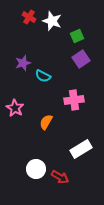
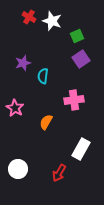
cyan semicircle: rotated 70 degrees clockwise
white rectangle: rotated 30 degrees counterclockwise
white circle: moved 18 px left
red arrow: moved 1 px left, 4 px up; rotated 90 degrees clockwise
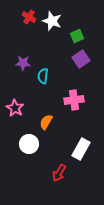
purple star: rotated 21 degrees clockwise
white circle: moved 11 px right, 25 px up
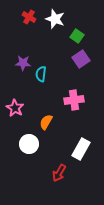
white star: moved 3 px right, 2 px up
green square: rotated 32 degrees counterclockwise
cyan semicircle: moved 2 px left, 2 px up
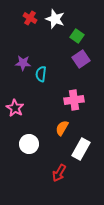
red cross: moved 1 px right, 1 px down
orange semicircle: moved 16 px right, 6 px down
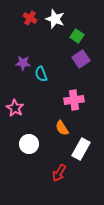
cyan semicircle: rotated 28 degrees counterclockwise
orange semicircle: rotated 63 degrees counterclockwise
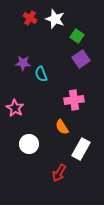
orange semicircle: moved 1 px up
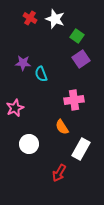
pink star: rotated 18 degrees clockwise
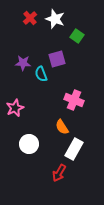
red cross: rotated 16 degrees clockwise
purple square: moved 24 px left; rotated 18 degrees clockwise
pink cross: rotated 30 degrees clockwise
white rectangle: moved 7 px left
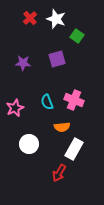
white star: moved 1 px right
cyan semicircle: moved 6 px right, 28 px down
orange semicircle: rotated 63 degrees counterclockwise
